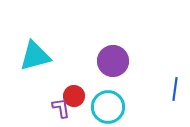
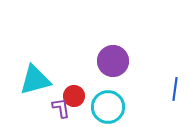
cyan triangle: moved 24 px down
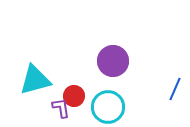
blue line: rotated 15 degrees clockwise
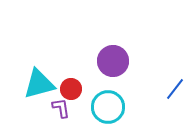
cyan triangle: moved 4 px right, 4 px down
blue line: rotated 15 degrees clockwise
red circle: moved 3 px left, 7 px up
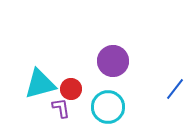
cyan triangle: moved 1 px right
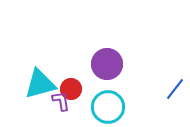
purple circle: moved 6 px left, 3 px down
purple L-shape: moved 7 px up
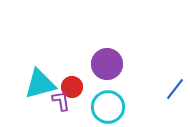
red circle: moved 1 px right, 2 px up
